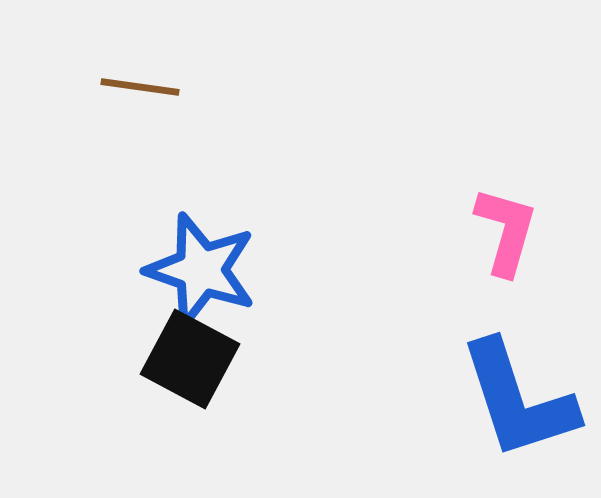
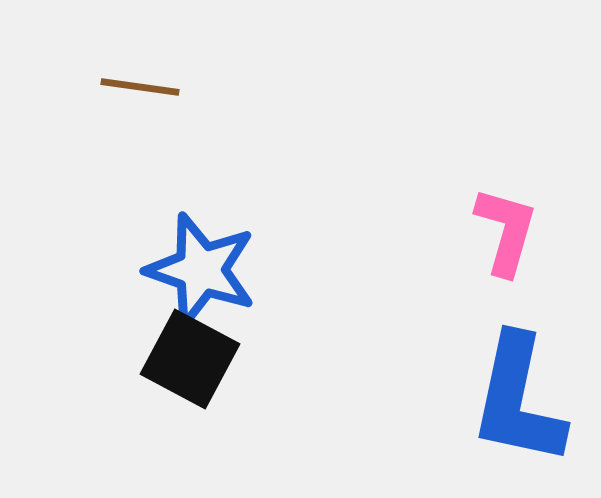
blue L-shape: rotated 30 degrees clockwise
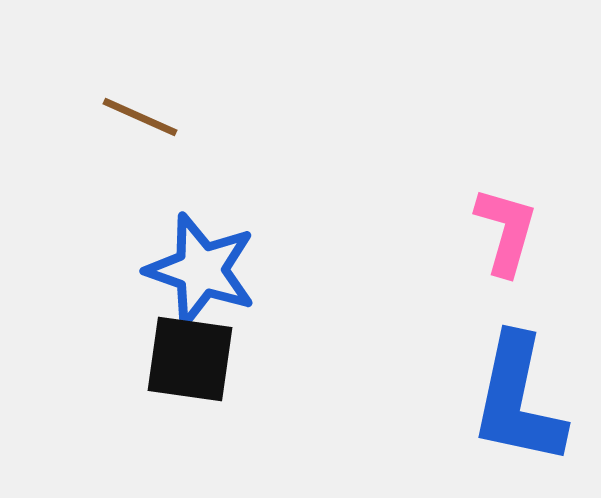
brown line: moved 30 px down; rotated 16 degrees clockwise
black square: rotated 20 degrees counterclockwise
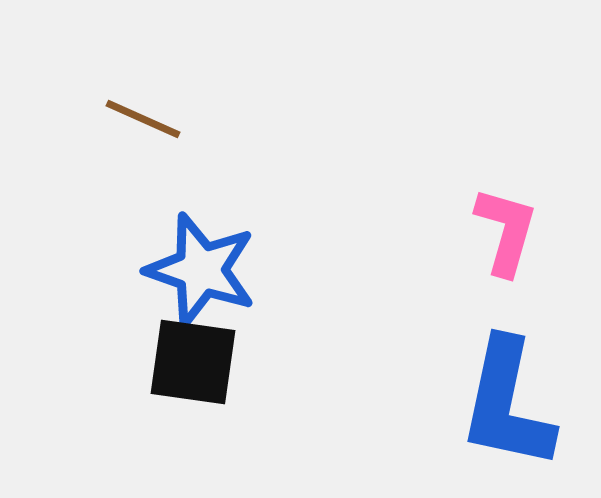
brown line: moved 3 px right, 2 px down
black square: moved 3 px right, 3 px down
blue L-shape: moved 11 px left, 4 px down
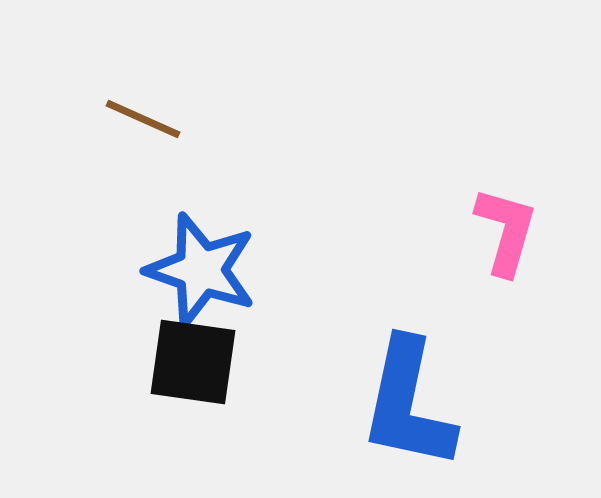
blue L-shape: moved 99 px left
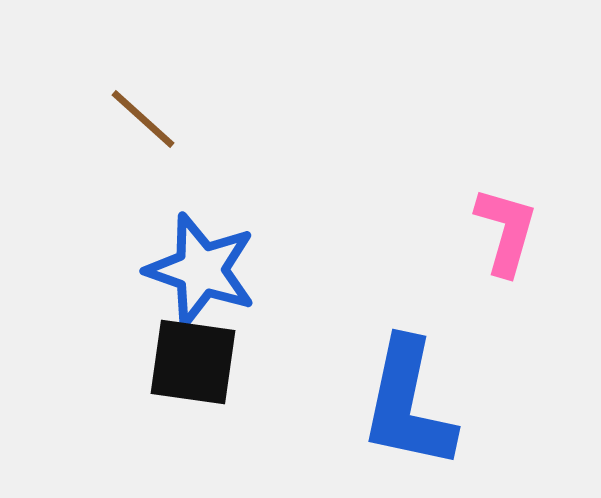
brown line: rotated 18 degrees clockwise
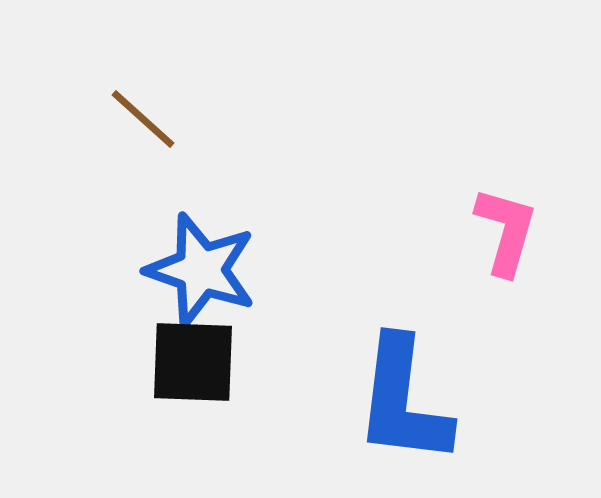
black square: rotated 6 degrees counterclockwise
blue L-shape: moved 5 px left, 3 px up; rotated 5 degrees counterclockwise
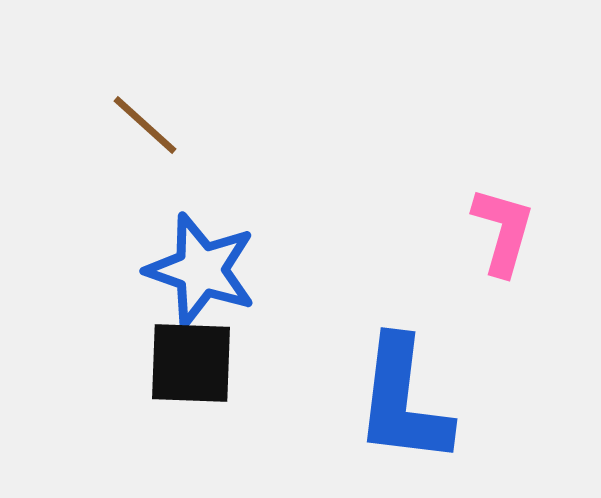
brown line: moved 2 px right, 6 px down
pink L-shape: moved 3 px left
black square: moved 2 px left, 1 px down
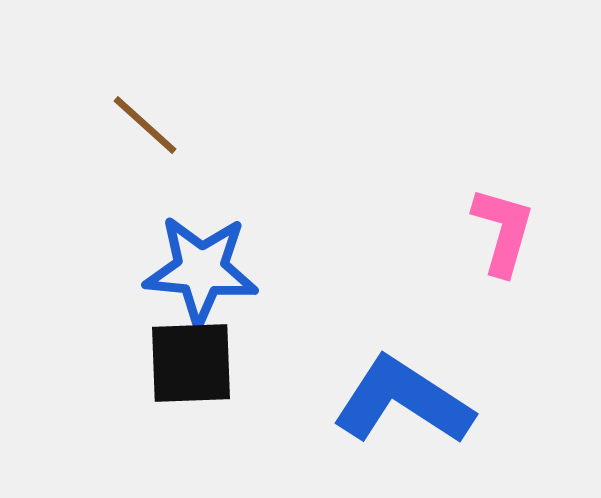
blue star: rotated 14 degrees counterclockwise
black square: rotated 4 degrees counterclockwise
blue L-shape: rotated 116 degrees clockwise
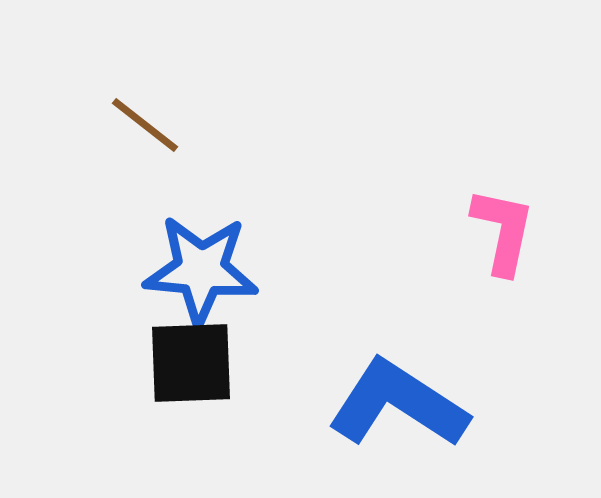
brown line: rotated 4 degrees counterclockwise
pink L-shape: rotated 4 degrees counterclockwise
blue L-shape: moved 5 px left, 3 px down
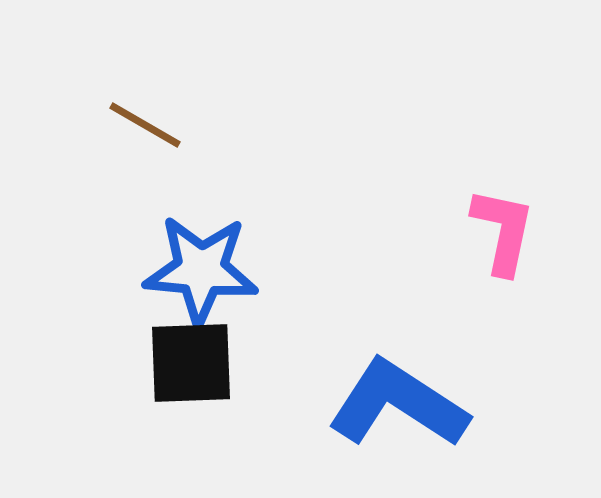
brown line: rotated 8 degrees counterclockwise
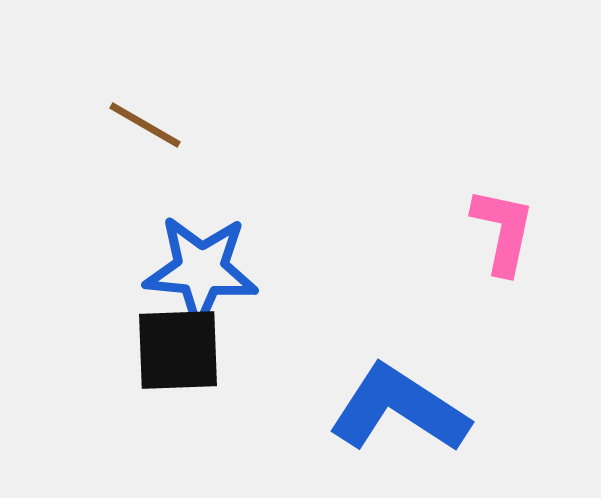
black square: moved 13 px left, 13 px up
blue L-shape: moved 1 px right, 5 px down
